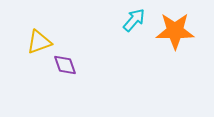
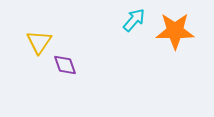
yellow triangle: rotated 36 degrees counterclockwise
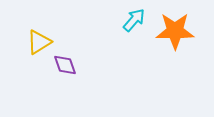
yellow triangle: rotated 24 degrees clockwise
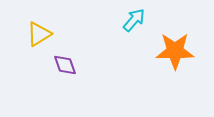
orange star: moved 20 px down
yellow triangle: moved 8 px up
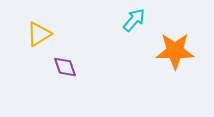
purple diamond: moved 2 px down
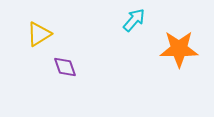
orange star: moved 4 px right, 2 px up
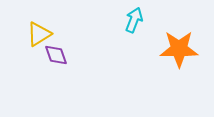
cyan arrow: rotated 20 degrees counterclockwise
purple diamond: moved 9 px left, 12 px up
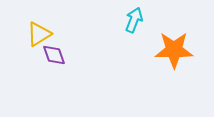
orange star: moved 5 px left, 1 px down
purple diamond: moved 2 px left
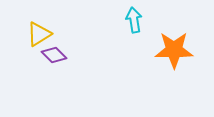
cyan arrow: rotated 30 degrees counterclockwise
purple diamond: rotated 25 degrees counterclockwise
